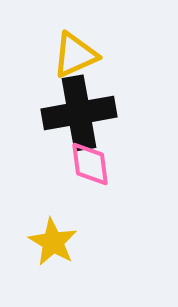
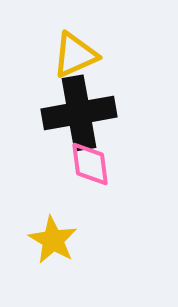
yellow star: moved 2 px up
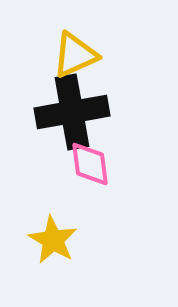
black cross: moved 7 px left, 1 px up
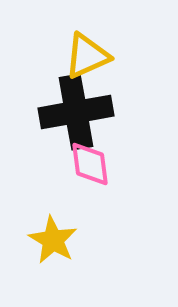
yellow triangle: moved 12 px right, 1 px down
black cross: moved 4 px right
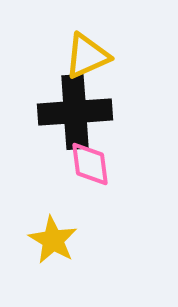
black cross: moved 1 px left; rotated 6 degrees clockwise
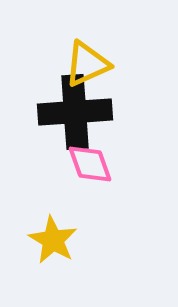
yellow triangle: moved 8 px down
pink diamond: rotated 12 degrees counterclockwise
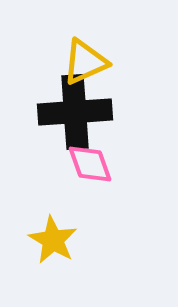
yellow triangle: moved 2 px left, 2 px up
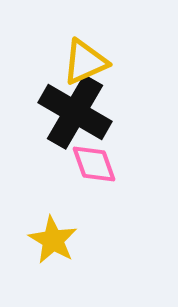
black cross: rotated 34 degrees clockwise
pink diamond: moved 4 px right
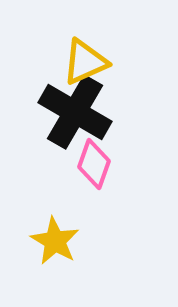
pink diamond: rotated 39 degrees clockwise
yellow star: moved 2 px right, 1 px down
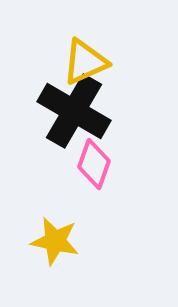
black cross: moved 1 px left, 1 px up
yellow star: rotated 18 degrees counterclockwise
